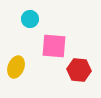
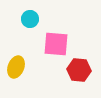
pink square: moved 2 px right, 2 px up
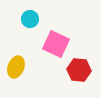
pink square: rotated 20 degrees clockwise
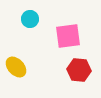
pink square: moved 12 px right, 8 px up; rotated 32 degrees counterclockwise
yellow ellipse: rotated 65 degrees counterclockwise
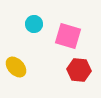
cyan circle: moved 4 px right, 5 px down
pink square: rotated 24 degrees clockwise
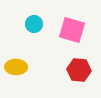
pink square: moved 4 px right, 6 px up
yellow ellipse: rotated 45 degrees counterclockwise
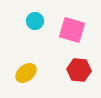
cyan circle: moved 1 px right, 3 px up
yellow ellipse: moved 10 px right, 6 px down; rotated 40 degrees counterclockwise
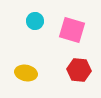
yellow ellipse: rotated 50 degrees clockwise
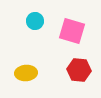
pink square: moved 1 px down
yellow ellipse: rotated 15 degrees counterclockwise
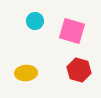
red hexagon: rotated 10 degrees clockwise
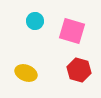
yellow ellipse: rotated 25 degrees clockwise
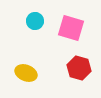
pink square: moved 1 px left, 3 px up
red hexagon: moved 2 px up
